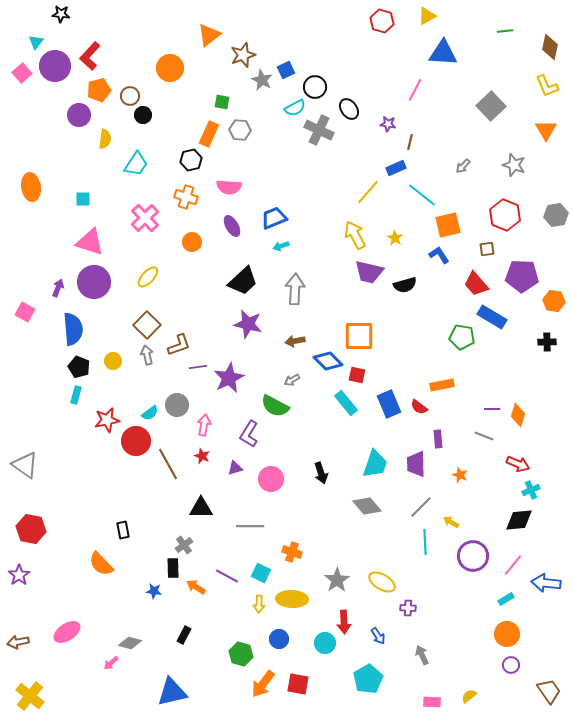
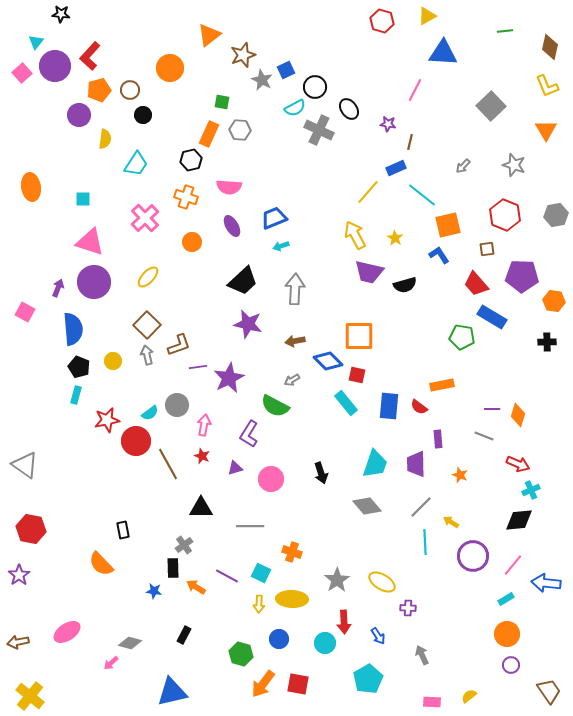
brown circle at (130, 96): moved 6 px up
blue rectangle at (389, 404): moved 2 px down; rotated 28 degrees clockwise
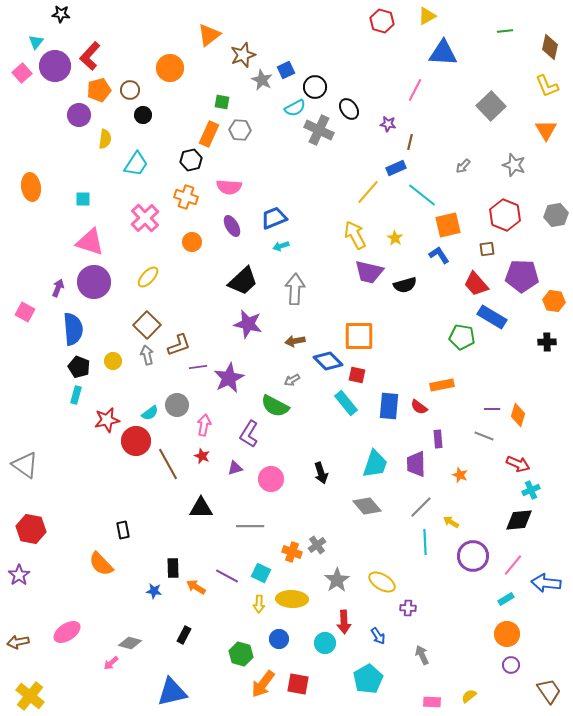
gray cross at (184, 545): moved 133 px right
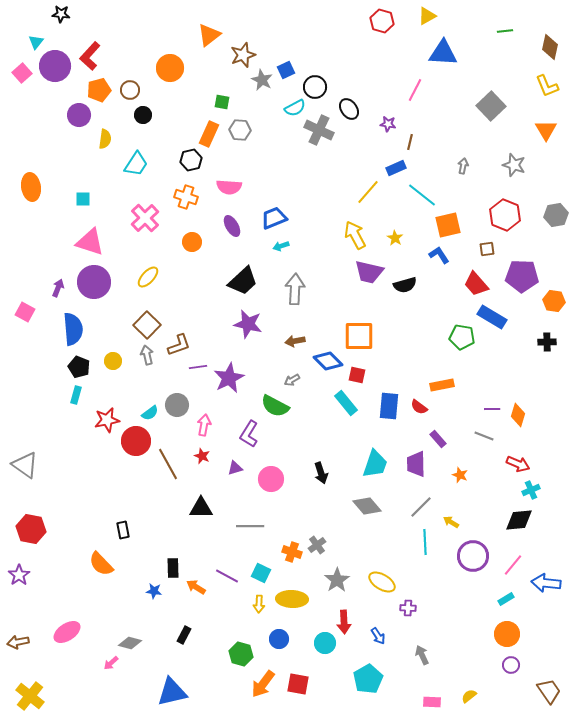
gray arrow at (463, 166): rotated 147 degrees clockwise
purple rectangle at (438, 439): rotated 36 degrees counterclockwise
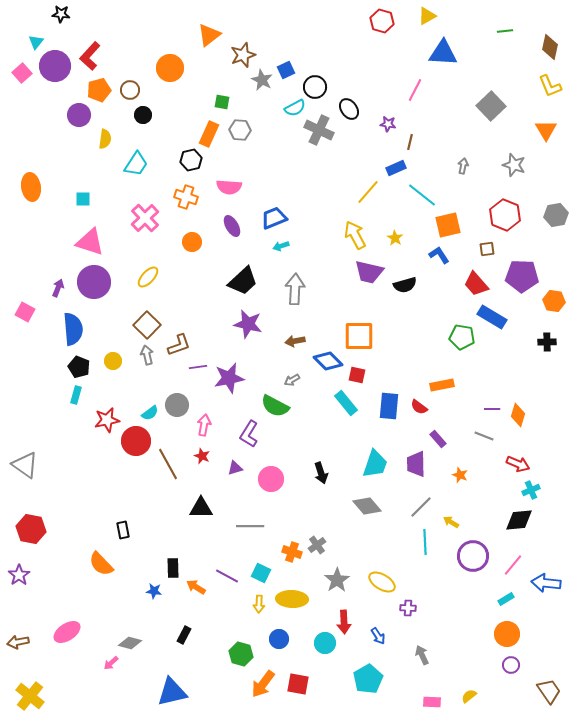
yellow L-shape at (547, 86): moved 3 px right
purple star at (229, 378): rotated 16 degrees clockwise
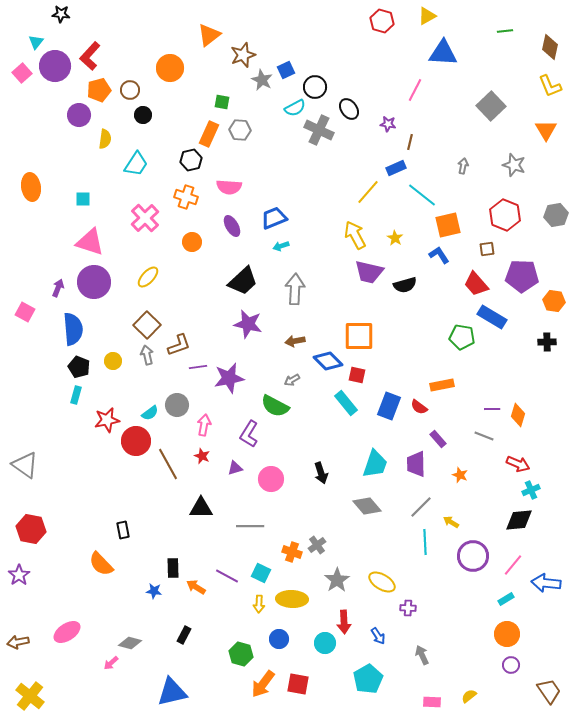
blue rectangle at (389, 406): rotated 16 degrees clockwise
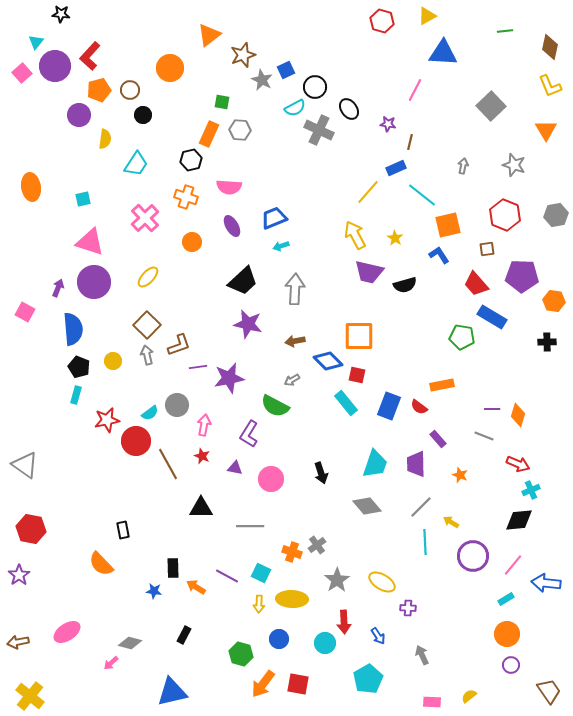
cyan square at (83, 199): rotated 14 degrees counterclockwise
purple triangle at (235, 468): rotated 28 degrees clockwise
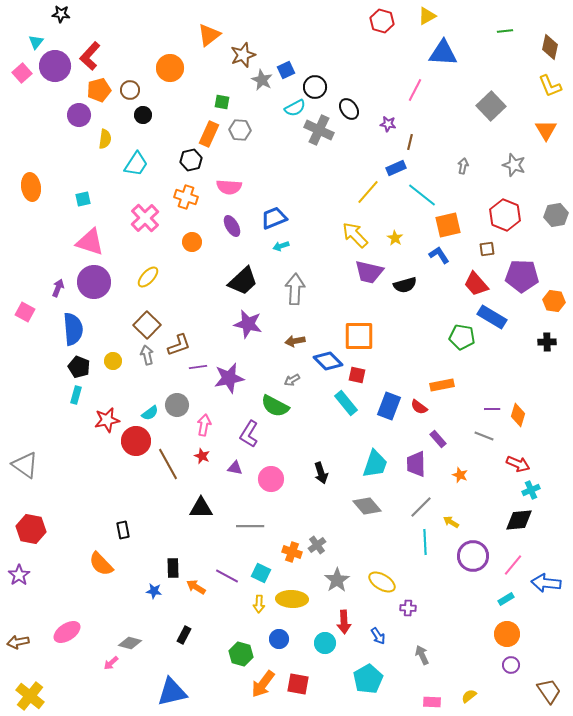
yellow arrow at (355, 235): rotated 16 degrees counterclockwise
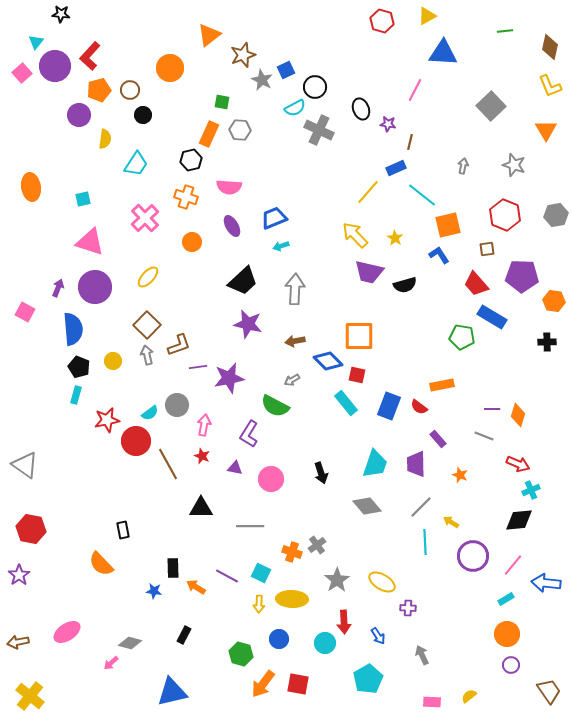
black ellipse at (349, 109): moved 12 px right; rotated 15 degrees clockwise
purple circle at (94, 282): moved 1 px right, 5 px down
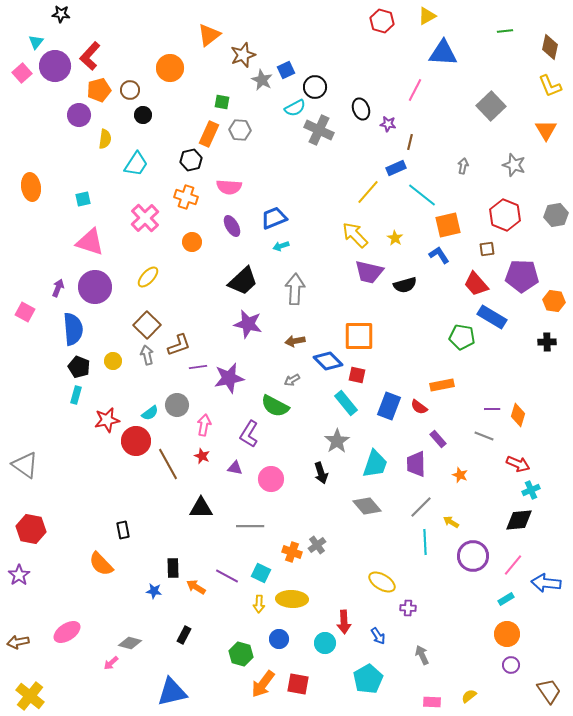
gray star at (337, 580): moved 139 px up
